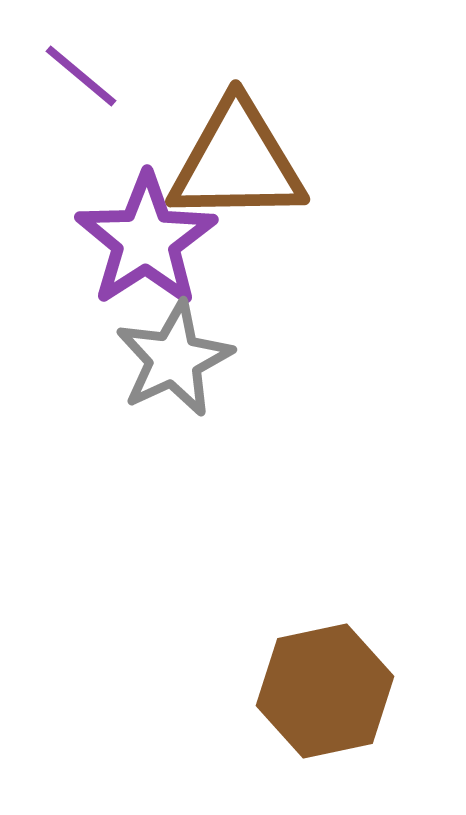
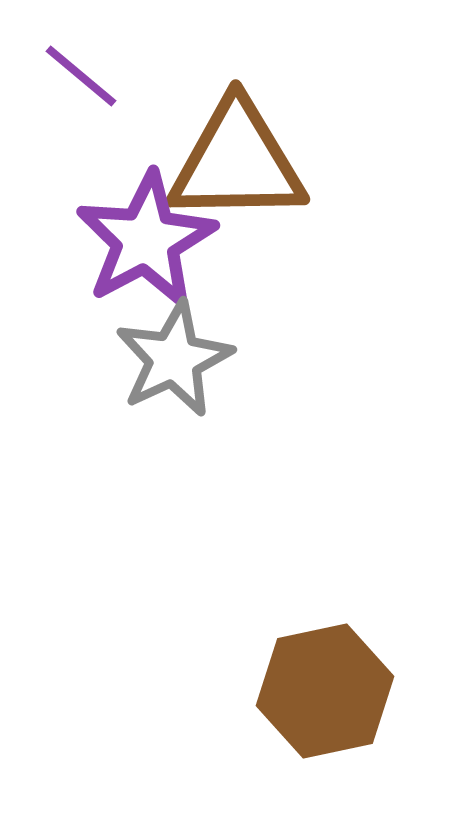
purple star: rotated 5 degrees clockwise
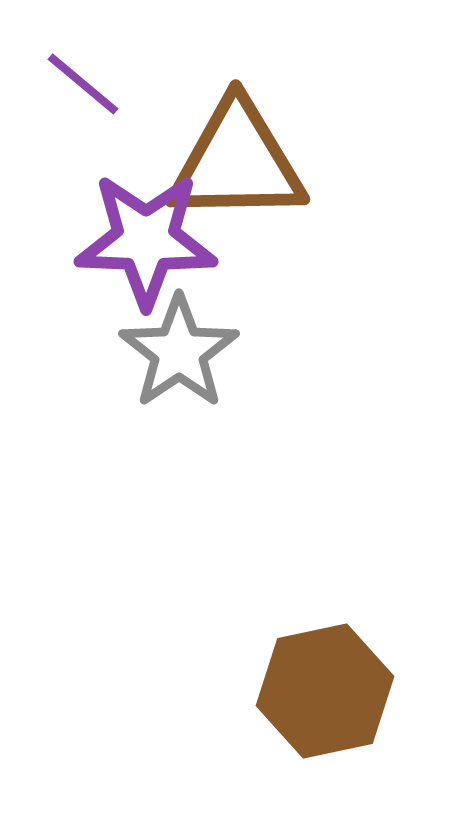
purple line: moved 2 px right, 8 px down
purple star: rotated 30 degrees clockwise
gray star: moved 5 px right, 7 px up; rotated 9 degrees counterclockwise
